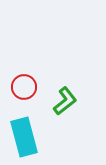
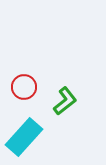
cyan rectangle: rotated 57 degrees clockwise
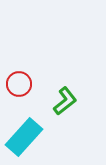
red circle: moved 5 px left, 3 px up
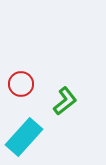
red circle: moved 2 px right
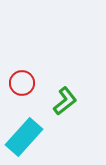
red circle: moved 1 px right, 1 px up
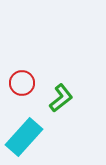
green L-shape: moved 4 px left, 3 px up
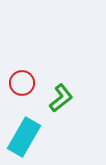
cyan rectangle: rotated 12 degrees counterclockwise
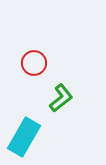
red circle: moved 12 px right, 20 px up
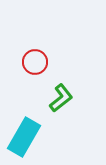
red circle: moved 1 px right, 1 px up
